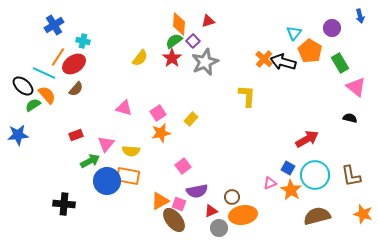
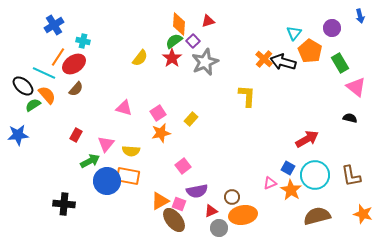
red rectangle at (76, 135): rotated 40 degrees counterclockwise
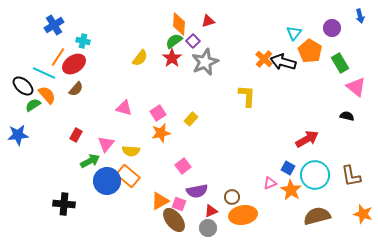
black semicircle at (350, 118): moved 3 px left, 2 px up
orange rectangle at (128, 176): rotated 30 degrees clockwise
gray circle at (219, 228): moved 11 px left
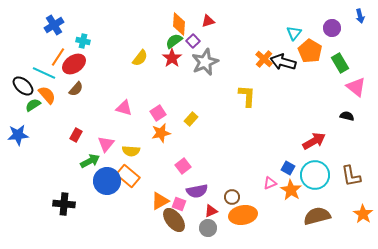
red arrow at (307, 139): moved 7 px right, 2 px down
orange star at (363, 214): rotated 18 degrees clockwise
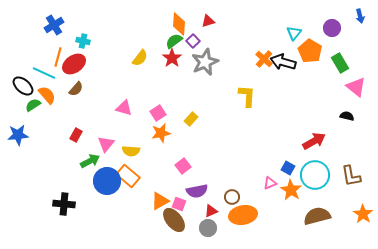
orange line at (58, 57): rotated 18 degrees counterclockwise
